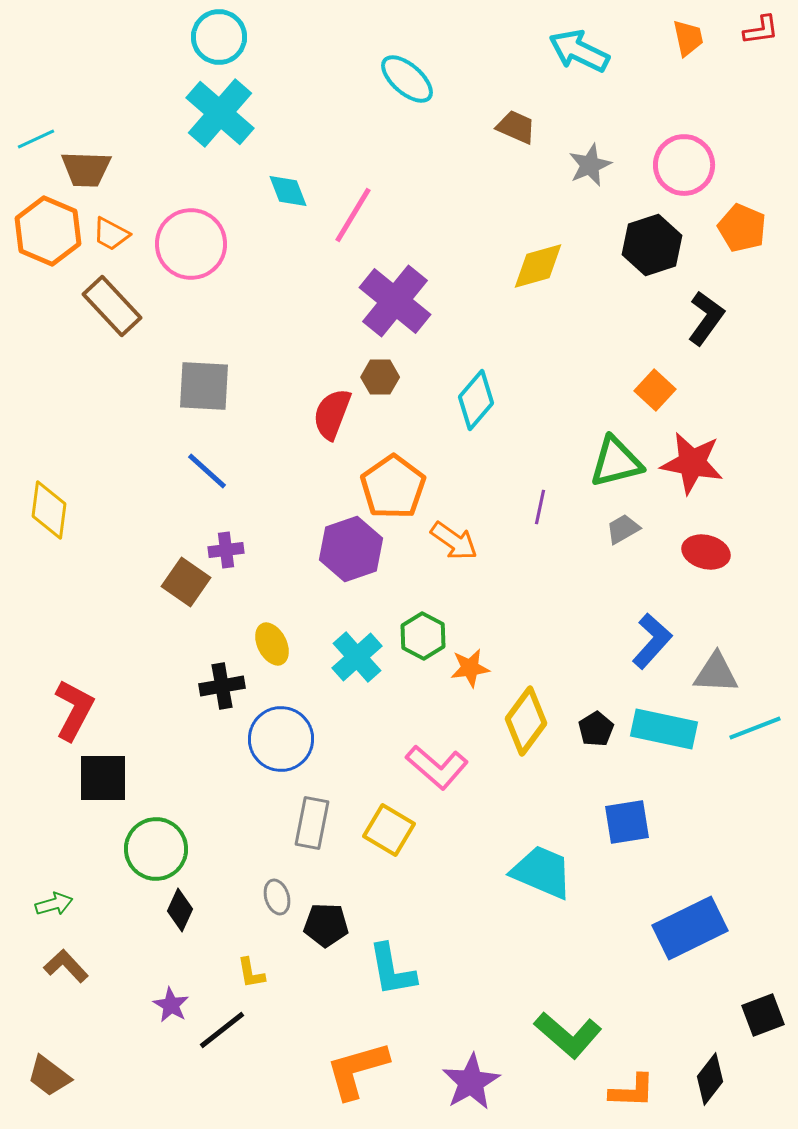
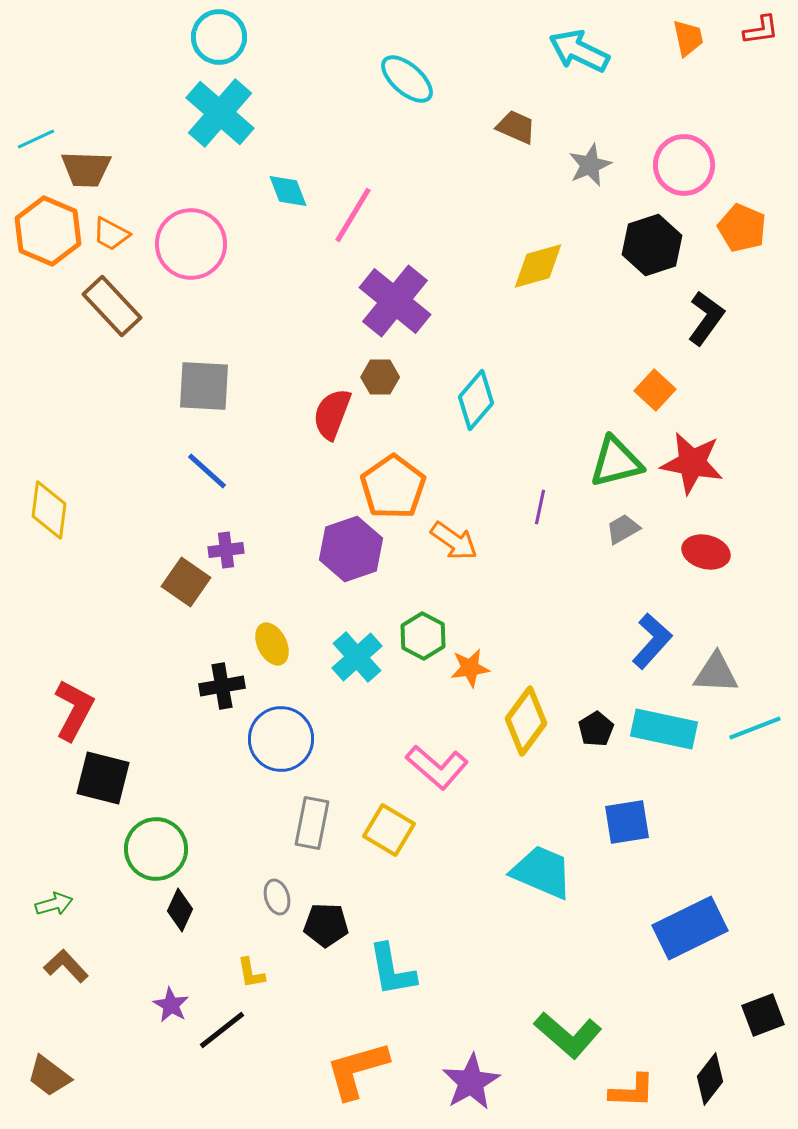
black square at (103, 778): rotated 14 degrees clockwise
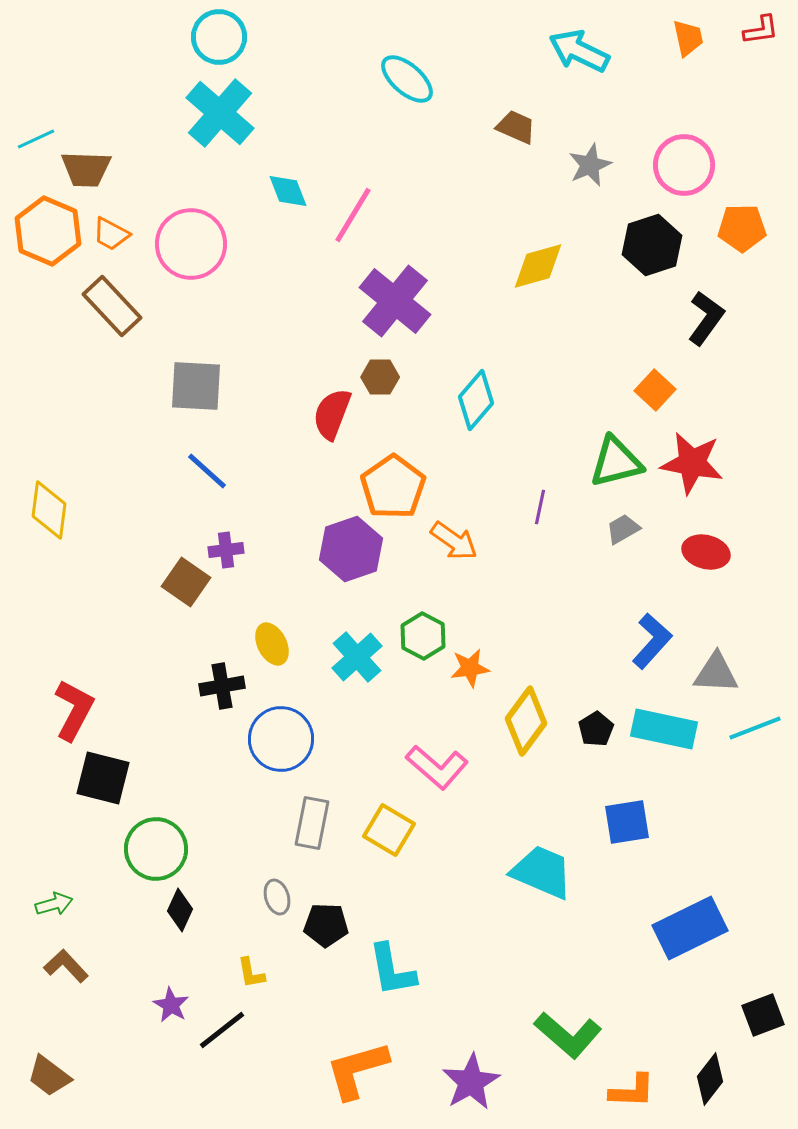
orange pentagon at (742, 228): rotated 24 degrees counterclockwise
gray square at (204, 386): moved 8 px left
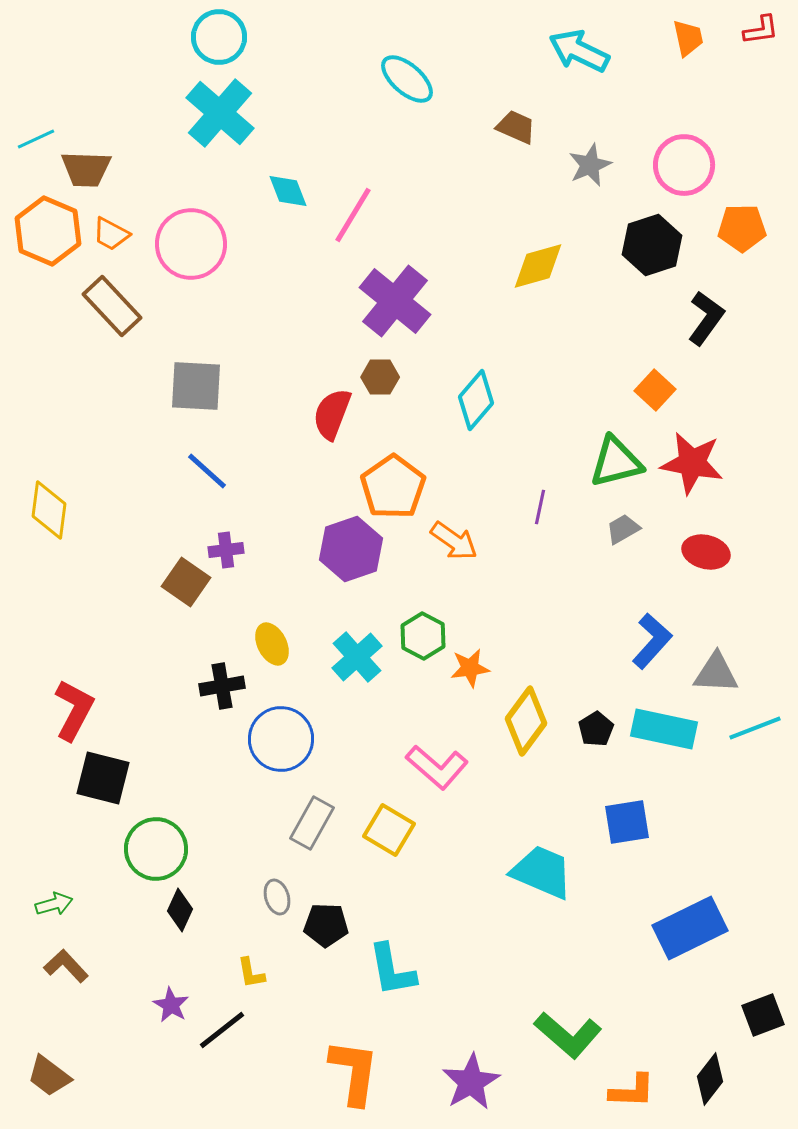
gray rectangle at (312, 823): rotated 18 degrees clockwise
orange L-shape at (357, 1070): moved 3 px left, 2 px down; rotated 114 degrees clockwise
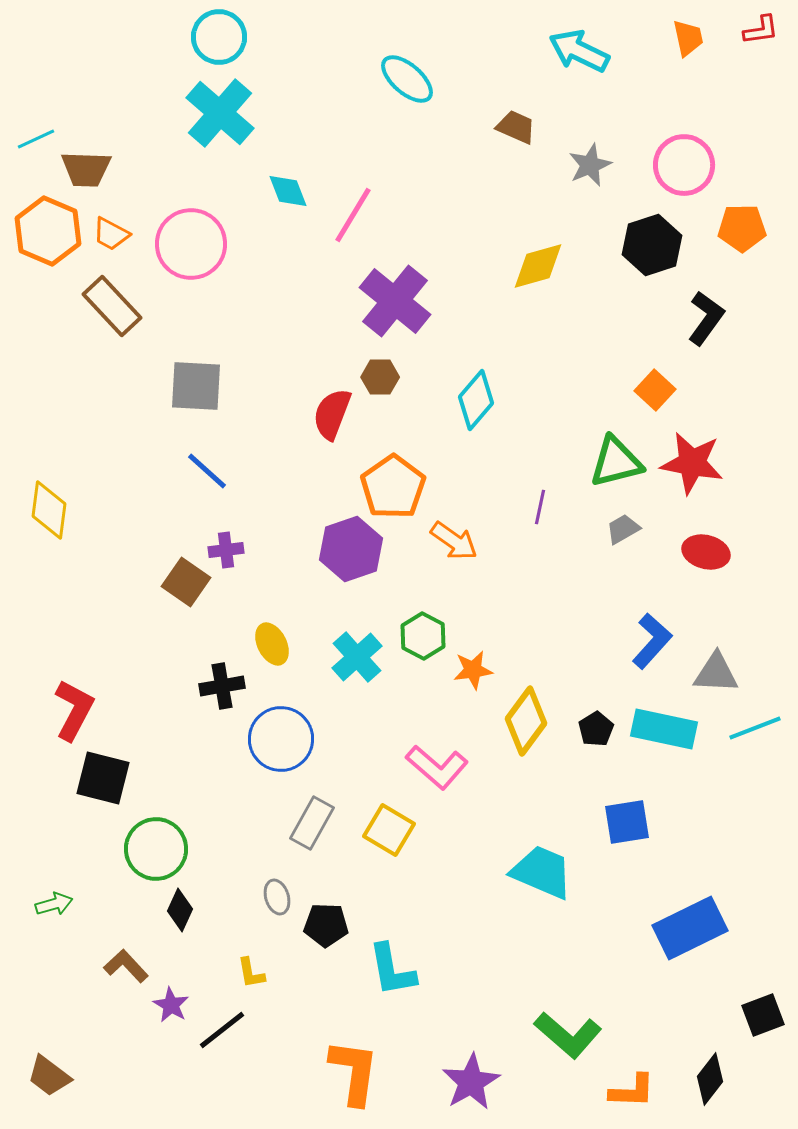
orange star at (470, 668): moved 3 px right, 2 px down
brown L-shape at (66, 966): moved 60 px right
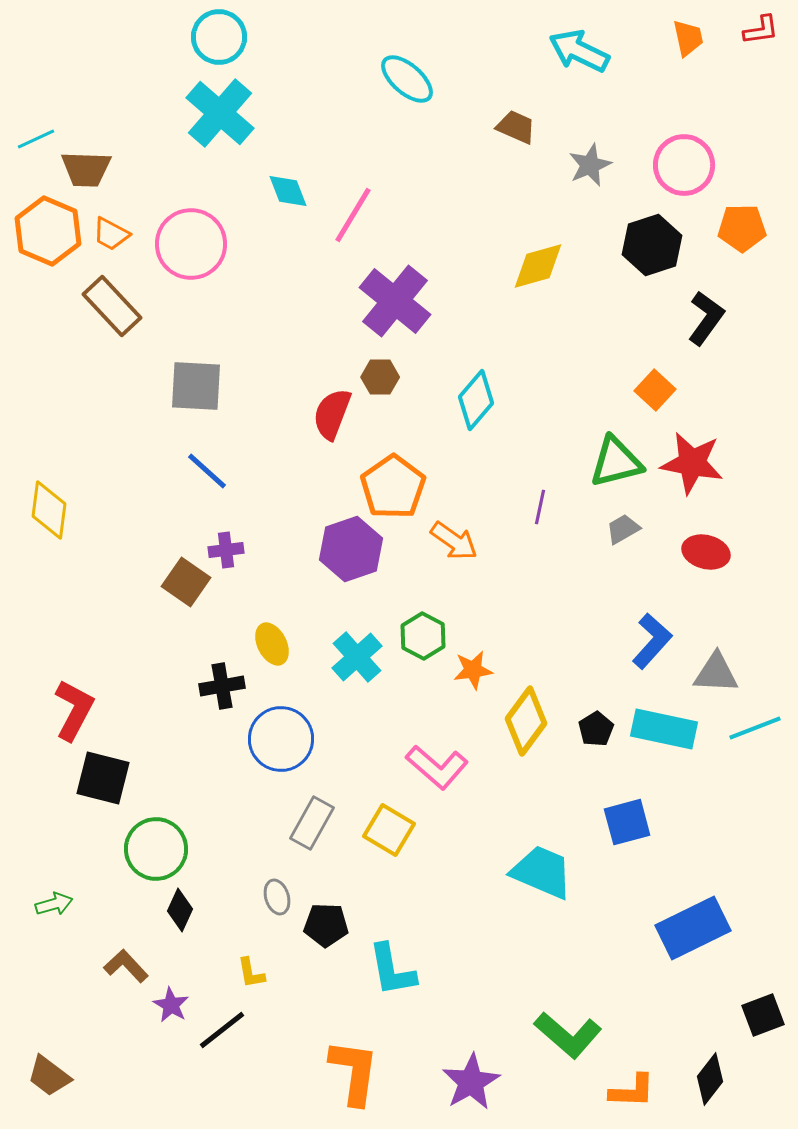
blue square at (627, 822): rotated 6 degrees counterclockwise
blue rectangle at (690, 928): moved 3 px right
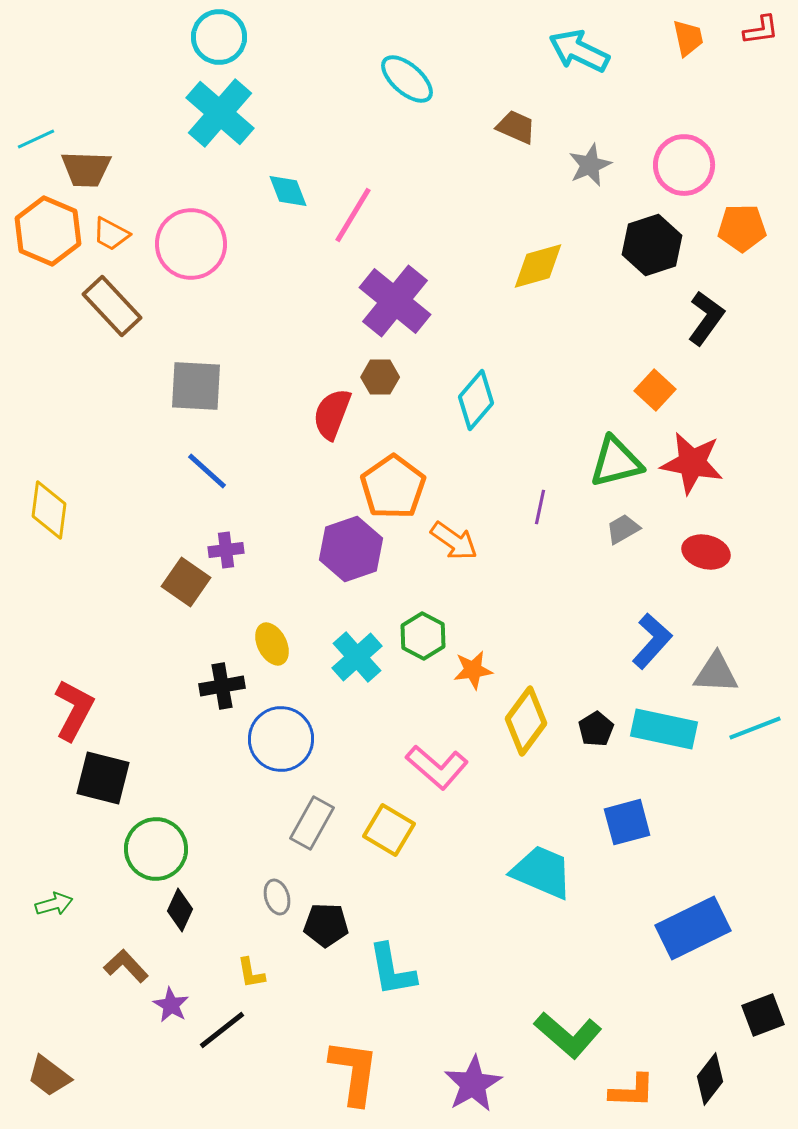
purple star at (471, 1082): moved 2 px right, 2 px down
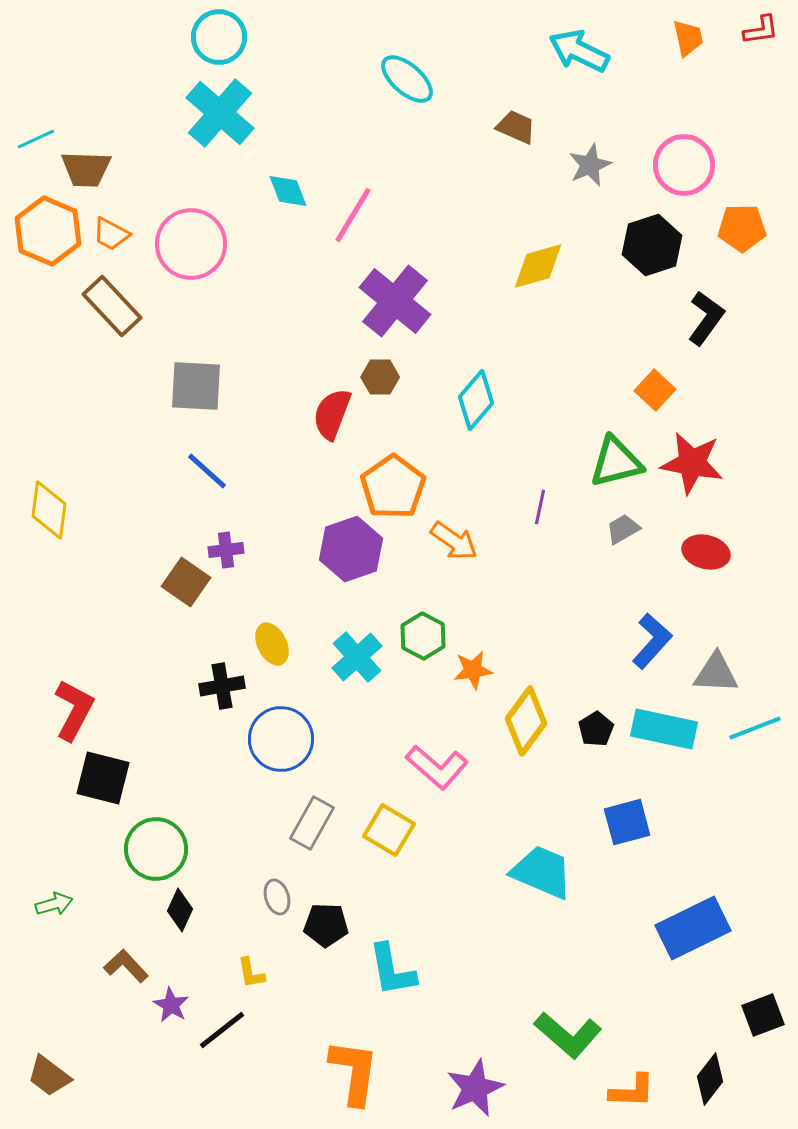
purple star at (473, 1084): moved 2 px right, 4 px down; rotated 6 degrees clockwise
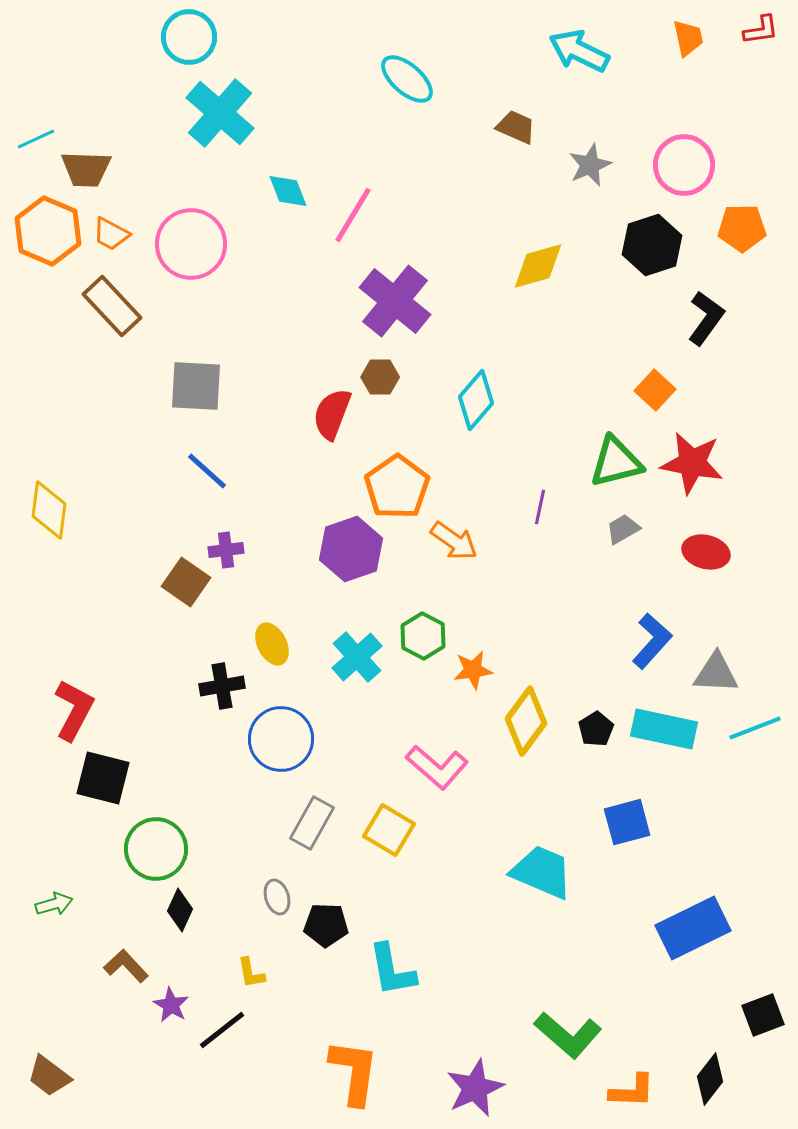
cyan circle at (219, 37): moved 30 px left
orange pentagon at (393, 487): moved 4 px right
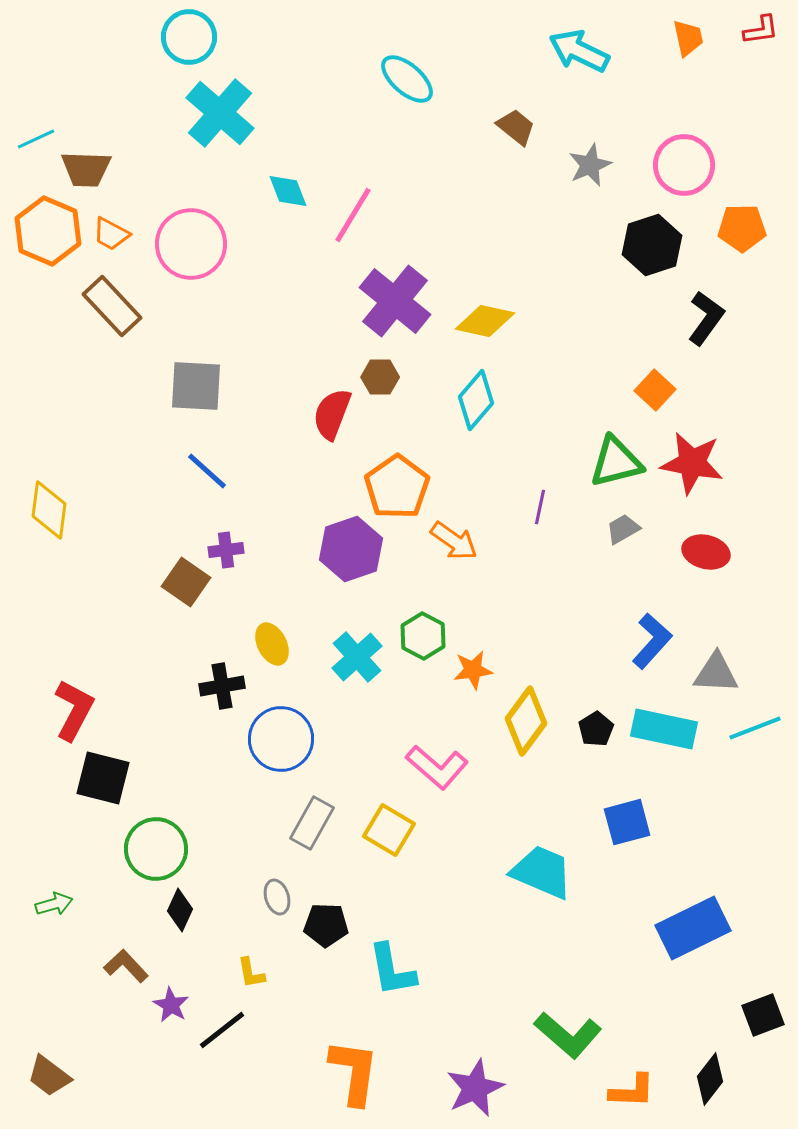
brown trapezoid at (516, 127): rotated 15 degrees clockwise
yellow diamond at (538, 266): moved 53 px left, 55 px down; rotated 28 degrees clockwise
